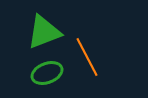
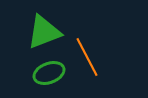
green ellipse: moved 2 px right
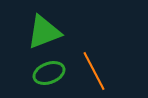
orange line: moved 7 px right, 14 px down
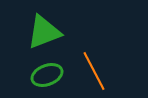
green ellipse: moved 2 px left, 2 px down
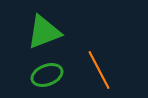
orange line: moved 5 px right, 1 px up
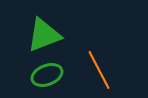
green triangle: moved 3 px down
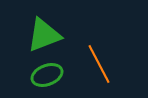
orange line: moved 6 px up
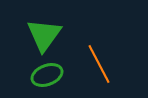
green triangle: rotated 33 degrees counterclockwise
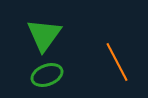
orange line: moved 18 px right, 2 px up
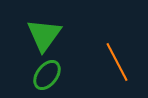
green ellipse: rotated 32 degrees counterclockwise
